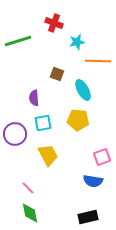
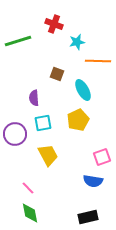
red cross: moved 1 px down
yellow pentagon: rotated 30 degrees counterclockwise
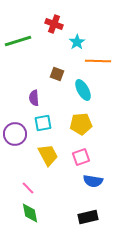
cyan star: rotated 21 degrees counterclockwise
yellow pentagon: moved 3 px right, 4 px down; rotated 20 degrees clockwise
pink square: moved 21 px left
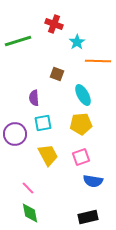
cyan ellipse: moved 5 px down
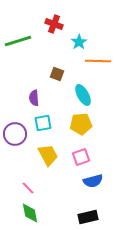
cyan star: moved 2 px right
blue semicircle: rotated 24 degrees counterclockwise
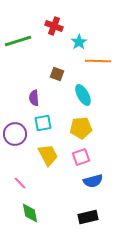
red cross: moved 2 px down
yellow pentagon: moved 4 px down
pink line: moved 8 px left, 5 px up
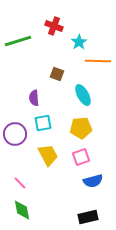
green diamond: moved 8 px left, 3 px up
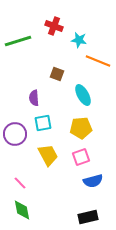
cyan star: moved 2 px up; rotated 28 degrees counterclockwise
orange line: rotated 20 degrees clockwise
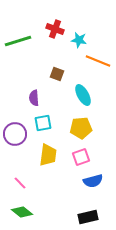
red cross: moved 1 px right, 3 px down
yellow trapezoid: rotated 35 degrees clockwise
green diamond: moved 2 px down; rotated 40 degrees counterclockwise
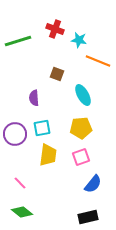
cyan square: moved 1 px left, 5 px down
blue semicircle: moved 3 px down; rotated 36 degrees counterclockwise
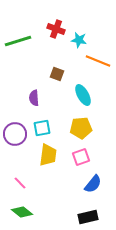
red cross: moved 1 px right
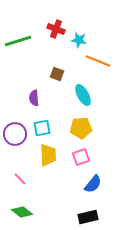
yellow trapezoid: rotated 10 degrees counterclockwise
pink line: moved 4 px up
